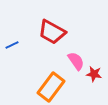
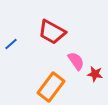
blue line: moved 1 px left, 1 px up; rotated 16 degrees counterclockwise
red star: moved 1 px right
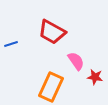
blue line: rotated 24 degrees clockwise
red star: moved 3 px down
orange rectangle: rotated 12 degrees counterclockwise
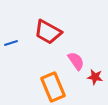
red trapezoid: moved 4 px left
blue line: moved 1 px up
orange rectangle: moved 2 px right; rotated 48 degrees counterclockwise
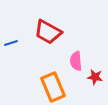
pink semicircle: rotated 150 degrees counterclockwise
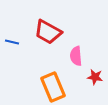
blue line: moved 1 px right, 1 px up; rotated 32 degrees clockwise
pink semicircle: moved 5 px up
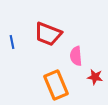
red trapezoid: moved 2 px down; rotated 8 degrees counterclockwise
blue line: rotated 64 degrees clockwise
orange rectangle: moved 3 px right, 2 px up
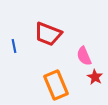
blue line: moved 2 px right, 4 px down
pink semicircle: moved 8 px right; rotated 18 degrees counterclockwise
red star: rotated 21 degrees clockwise
